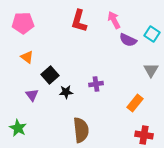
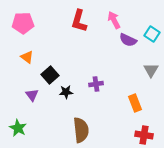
orange rectangle: rotated 60 degrees counterclockwise
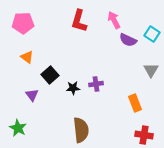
black star: moved 7 px right, 4 px up
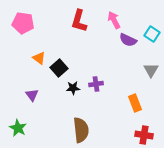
pink pentagon: rotated 10 degrees clockwise
orange triangle: moved 12 px right, 1 px down
black square: moved 9 px right, 7 px up
